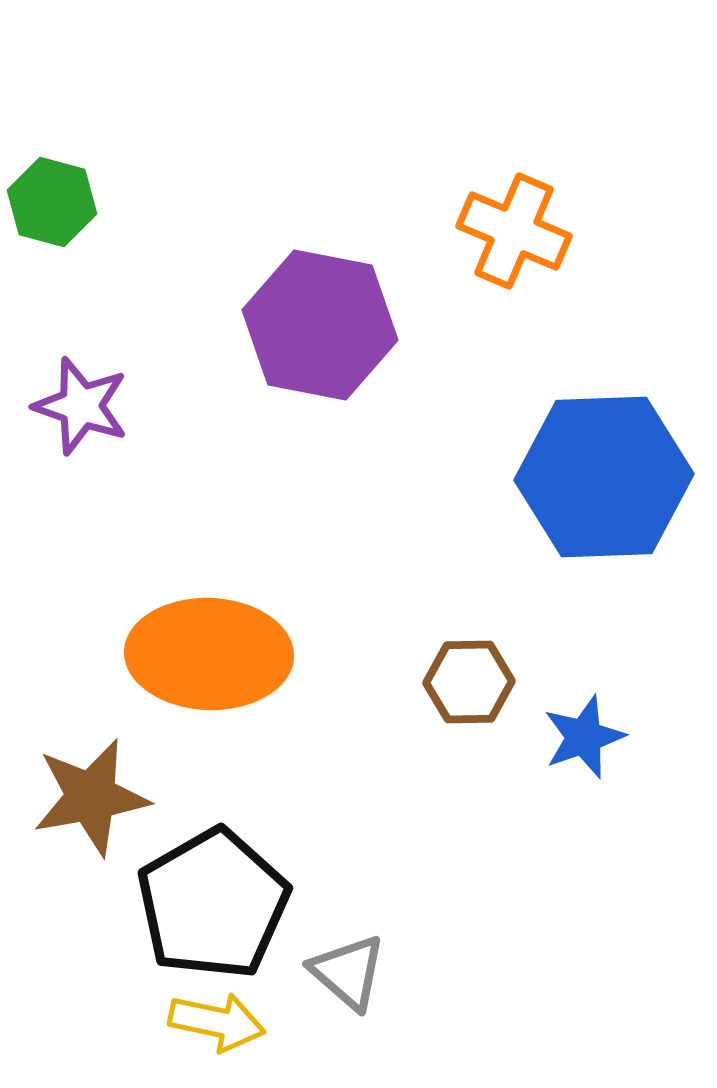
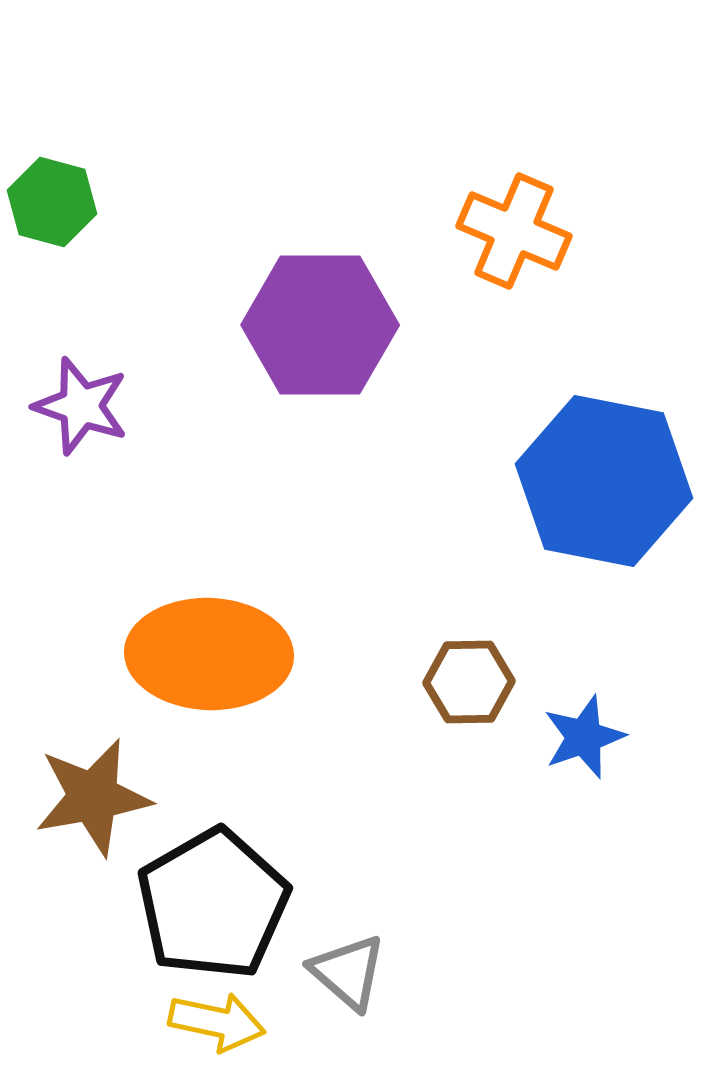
purple hexagon: rotated 11 degrees counterclockwise
blue hexagon: moved 4 px down; rotated 13 degrees clockwise
brown star: moved 2 px right
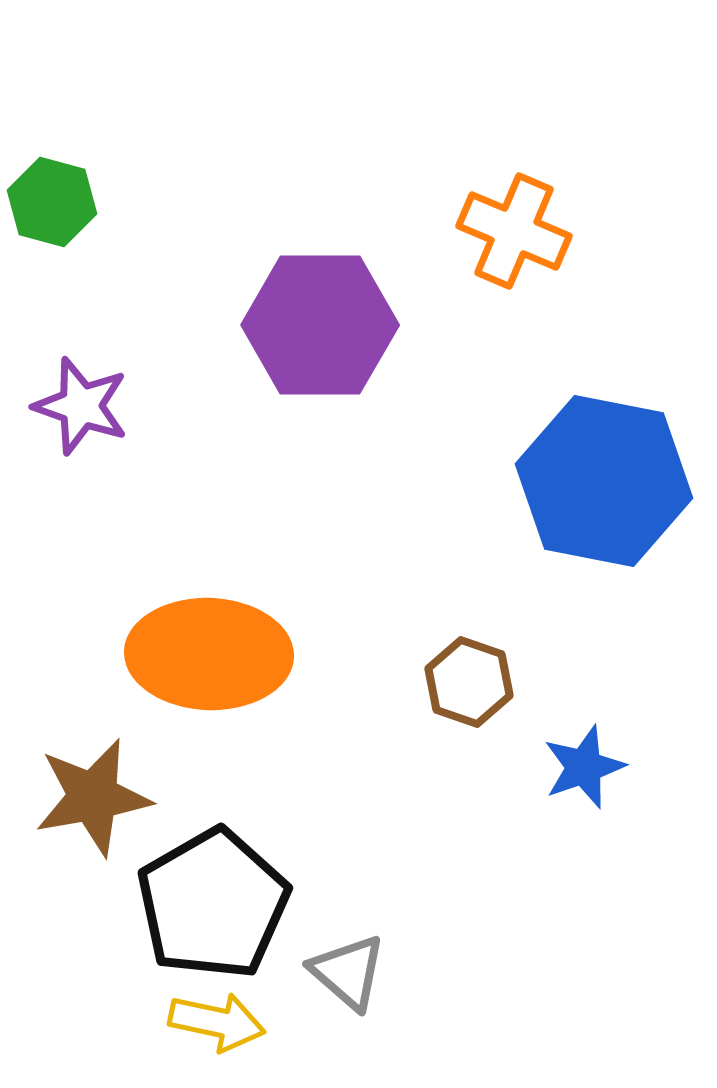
brown hexagon: rotated 20 degrees clockwise
blue star: moved 30 px down
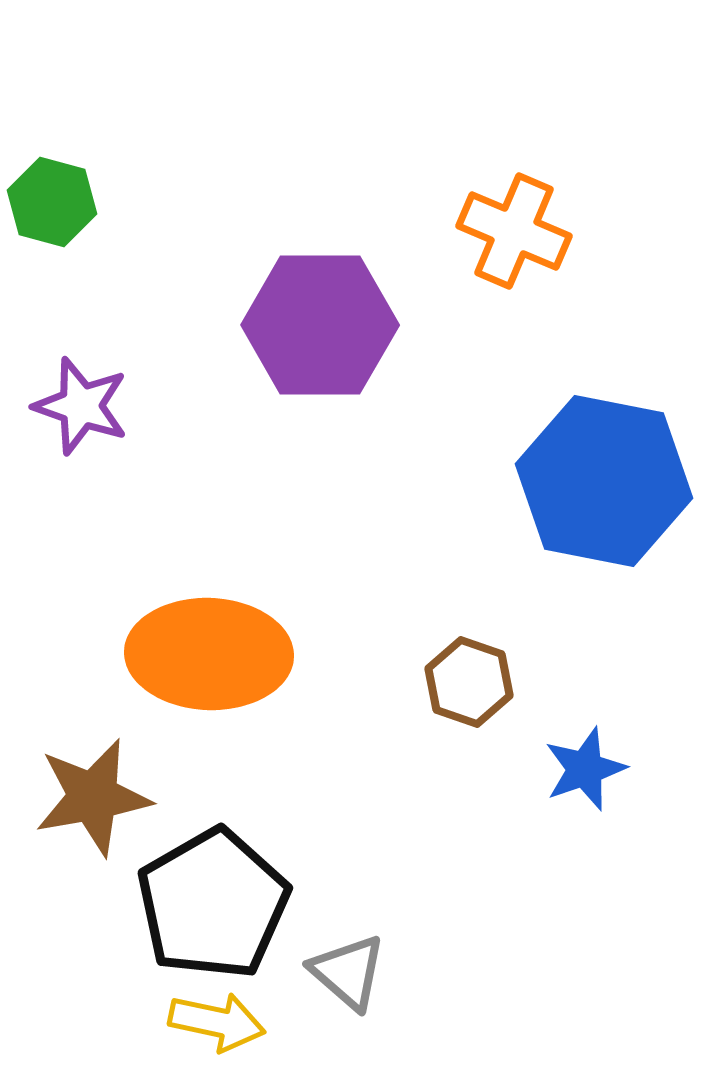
blue star: moved 1 px right, 2 px down
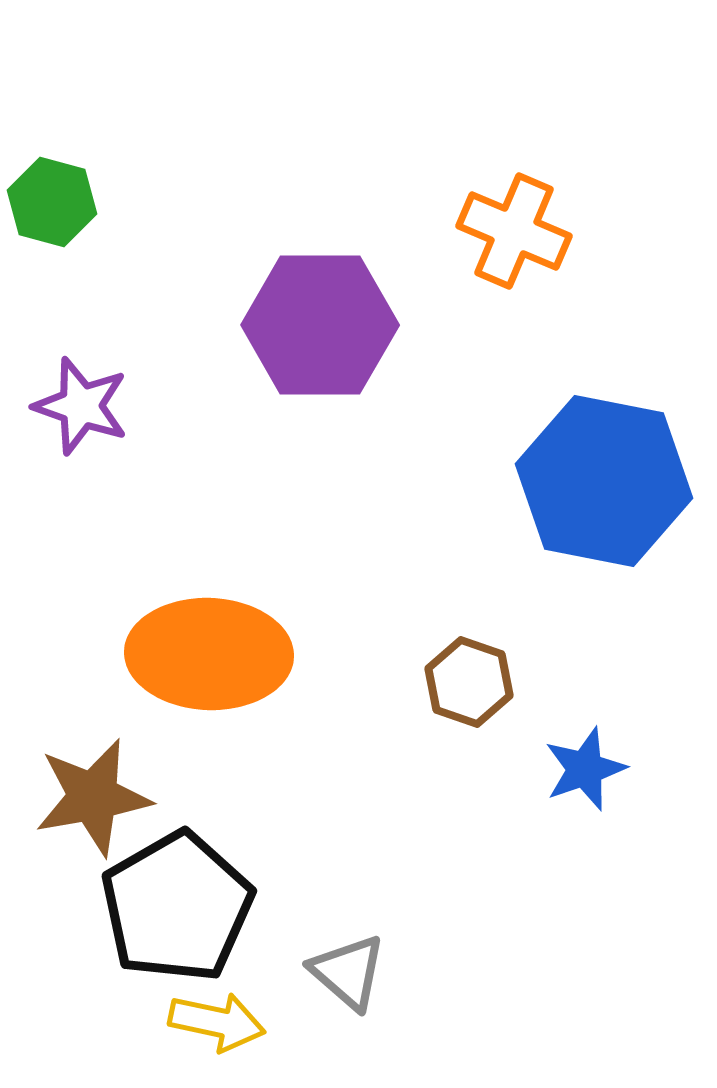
black pentagon: moved 36 px left, 3 px down
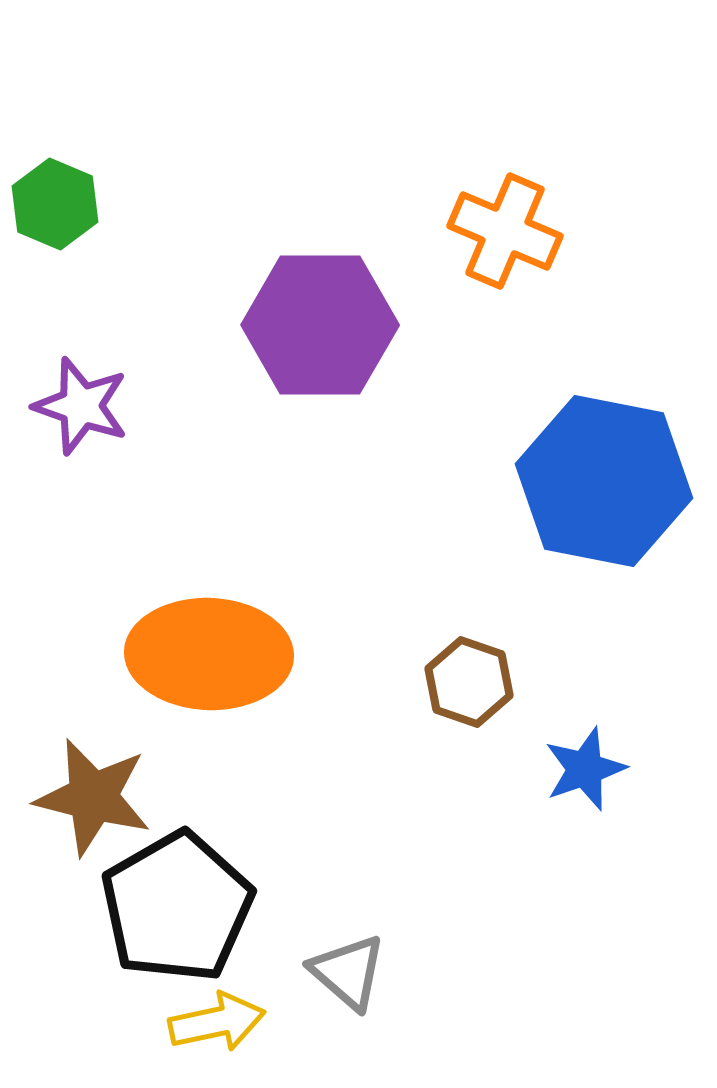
green hexagon: moved 3 px right, 2 px down; rotated 8 degrees clockwise
orange cross: moved 9 px left
brown star: rotated 24 degrees clockwise
yellow arrow: rotated 24 degrees counterclockwise
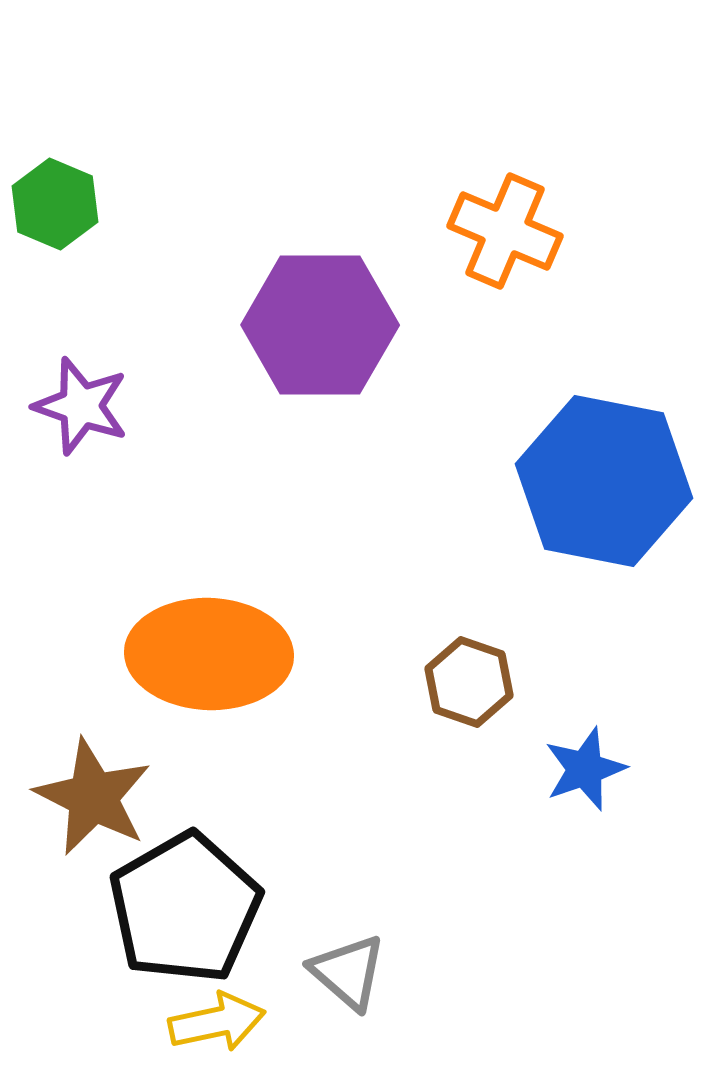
brown star: rotated 13 degrees clockwise
black pentagon: moved 8 px right, 1 px down
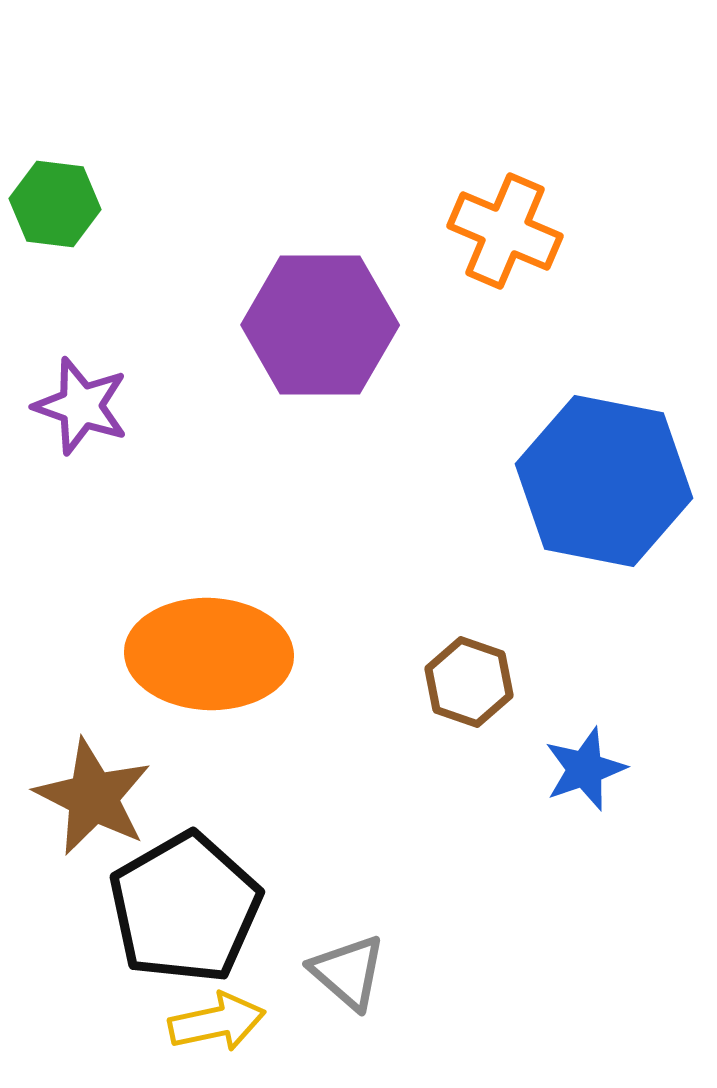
green hexagon: rotated 16 degrees counterclockwise
